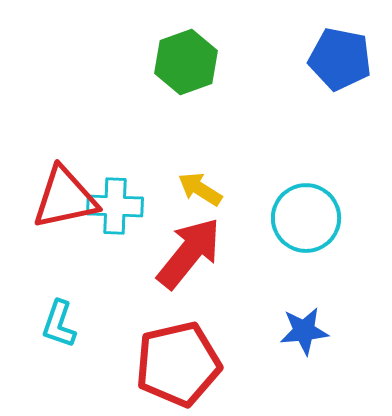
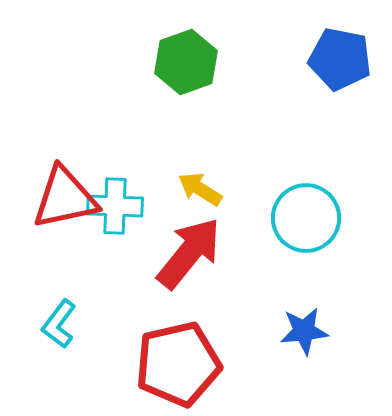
cyan L-shape: rotated 18 degrees clockwise
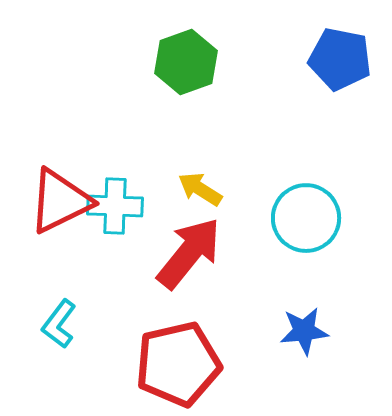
red triangle: moved 5 px left, 3 px down; rotated 14 degrees counterclockwise
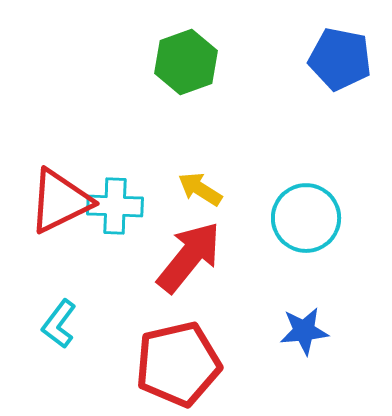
red arrow: moved 4 px down
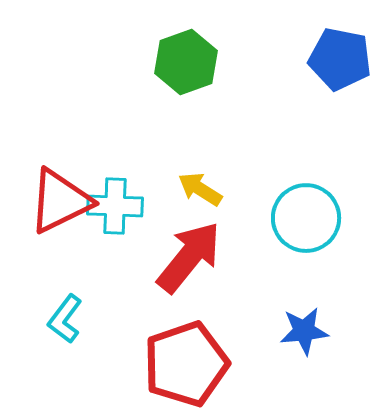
cyan L-shape: moved 6 px right, 5 px up
red pentagon: moved 8 px right; rotated 6 degrees counterclockwise
